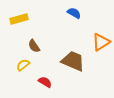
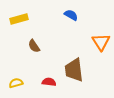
blue semicircle: moved 3 px left, 2 px down
orange triangle: rotated 30 degrees counterclockwise
brown trapezoid: moved 1 px right, 9 px down; rotated 120 degrees counterclockwise
yellow semicircle: moved 7 px left, 18 px down; rotated 24 degrees clockwise
red semicircle: moved 4 px right; rotated 24 degrees counterclockwise
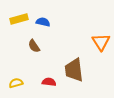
blue semicircle: moved 28 px left, 7 px down; rotated 16 degrees counterclockwise
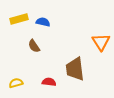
brown trapezoid: moved 1 px right, 1 px up
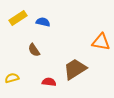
yellow rectangle: moved 1 px left, 1 px up; rotated 18 degrees counterclockwise
orange triangle: rotated 48 degrees counterclockwise
brown semicircle: moved 4 px down
brown trapezoid: rotated 65 degrees clockwise
yellow semicircle: moved 4 px left, 5 px up
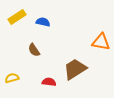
yellow rectangle: moved 1 px left, 1 px up
